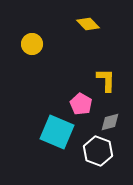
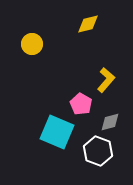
yellow diamond: rotated 60 degrees counterclockwise
yellow L-shape: rotated 40 degrees clockwise
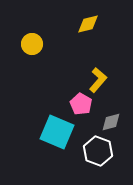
yellow L-shape: moved 8 px left
gray diamond: moved 1 px right
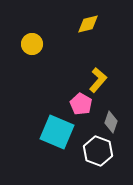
gray diamond: rotated 55 degrees counterclockwise
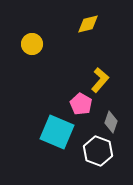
yellow L-shape: moved 2 px right
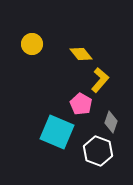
yellow diamond: moved 7 px left, 30 px down; rotated 65 degrees clockwise
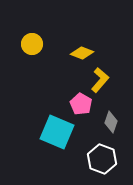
yellow diamond: moved 1 px right, 1 px up; rotated 30 degrees counterclockwise
white hexagon: moved 4 px right, 8 px down
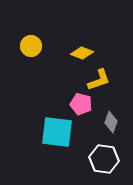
yellow circle: moved 1 px left, 2 px down
yellow L-shape: moved 1 px left; rotated 30 degrees clockwise
pink pentagon: rotated 15 degrees counterclockwise
cyan square: rotated 16 degrees counterclockwise
white hexagon: moved 2 px right; rotated 12 degrees counterclockwise
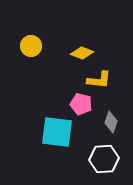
yellow L-shape: rotated 25 degrees clockwise
white hexagon: rotated 12 degrees counterclockwise
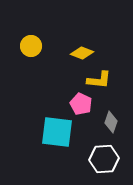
pink pentagon: rotated 10 degrees clockwise
